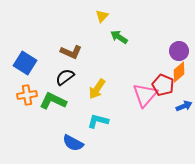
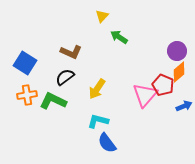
purple circle: moved 2 px left
blue semicircle: moved 34 px right; rotated 25 degrees clockwise
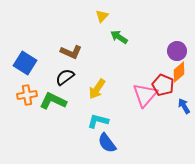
blue arrow: rotated 98 degrees counterclockwise
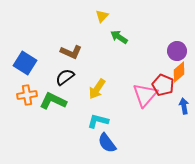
blue arrow: rotated 21 degrees clockwise
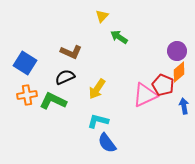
black semicircle: rotated 12 degrees clockwise
pink triangle: rotated 24 degrees clockwise
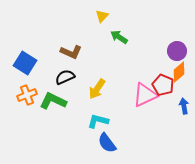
orange cross: rotated 12 degrees counterclockwise
